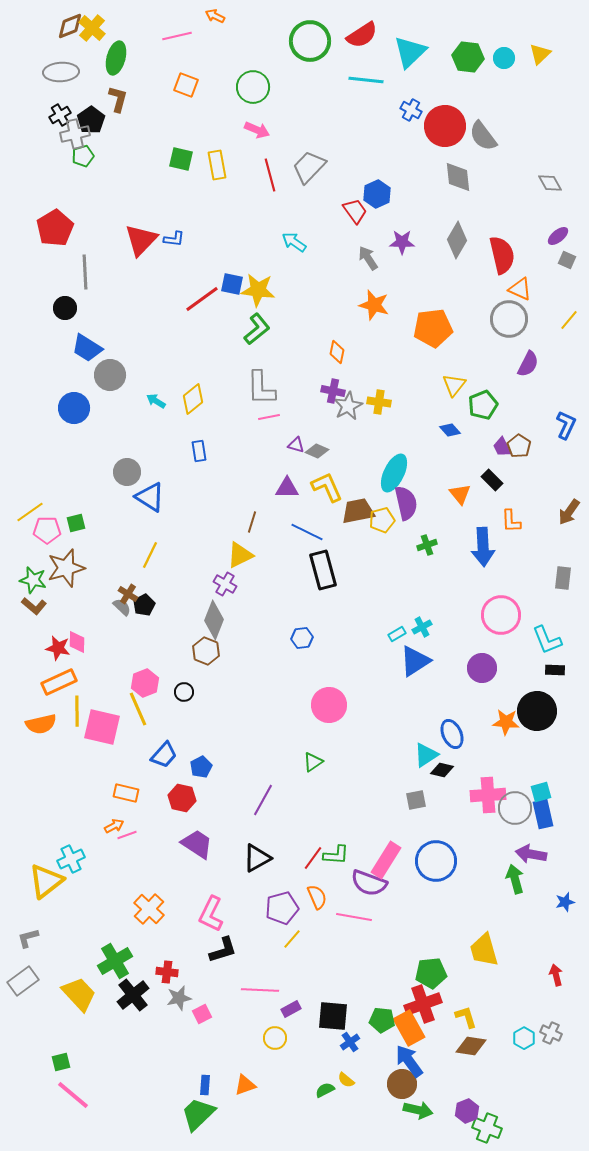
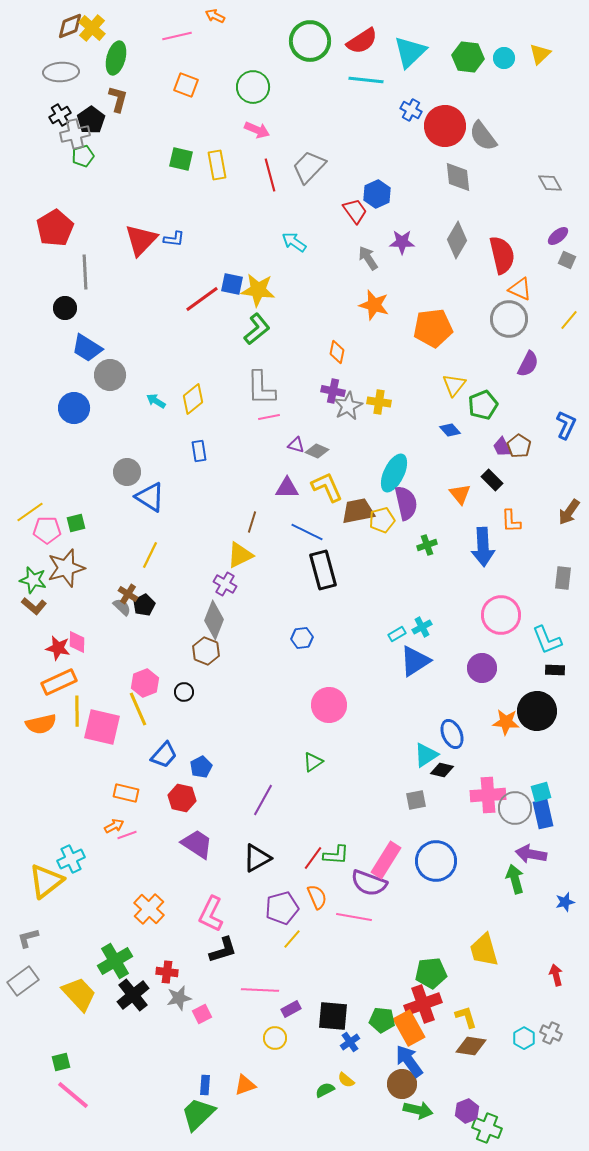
red semicircle at (362, 35): moved 6 px down
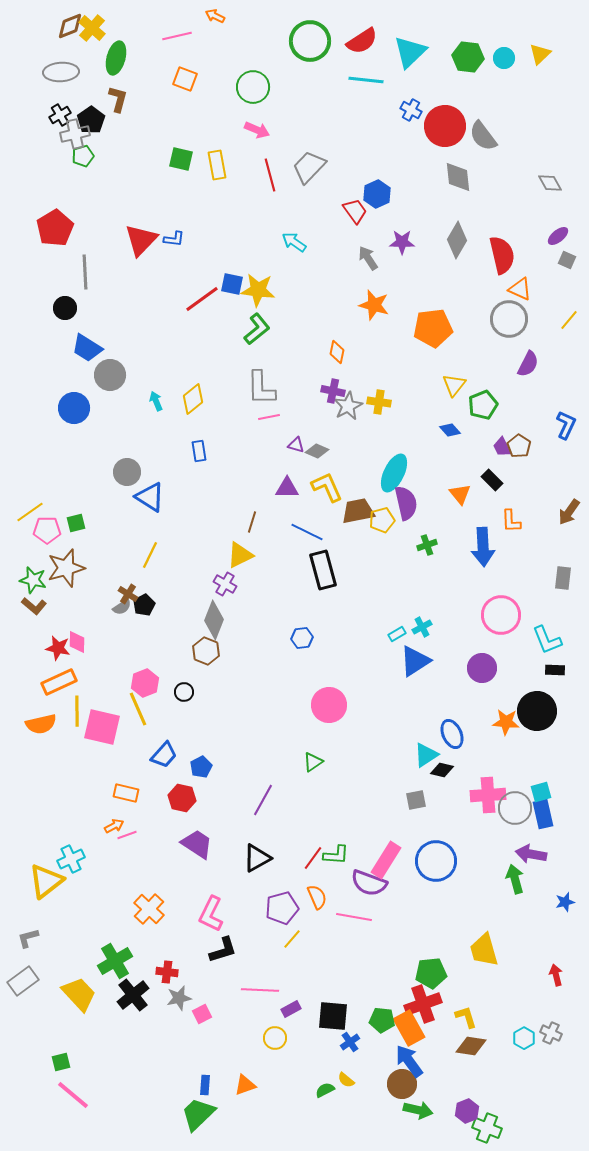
orange square at (186, 85): moved 1 px left, 6 px up
cyan arrow at (156, 401): rotated 36 degrees clockwise
gray semicircle at (122, 607): rotated 102 degrees clockwise
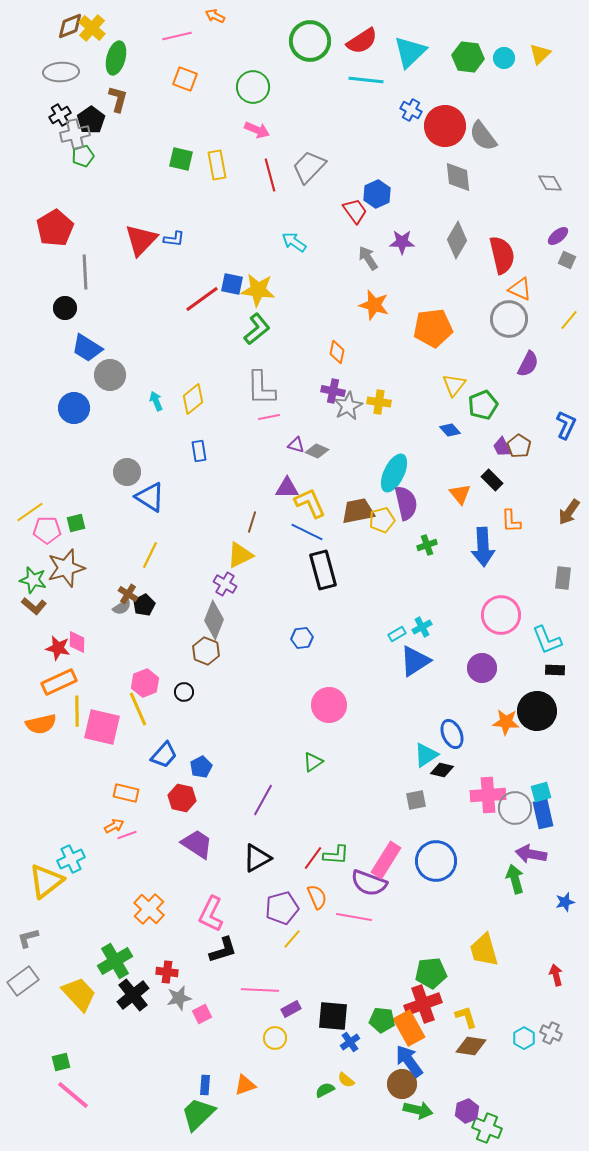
yellow L-shape at (327, 487): moved 17 px left, 16 px down
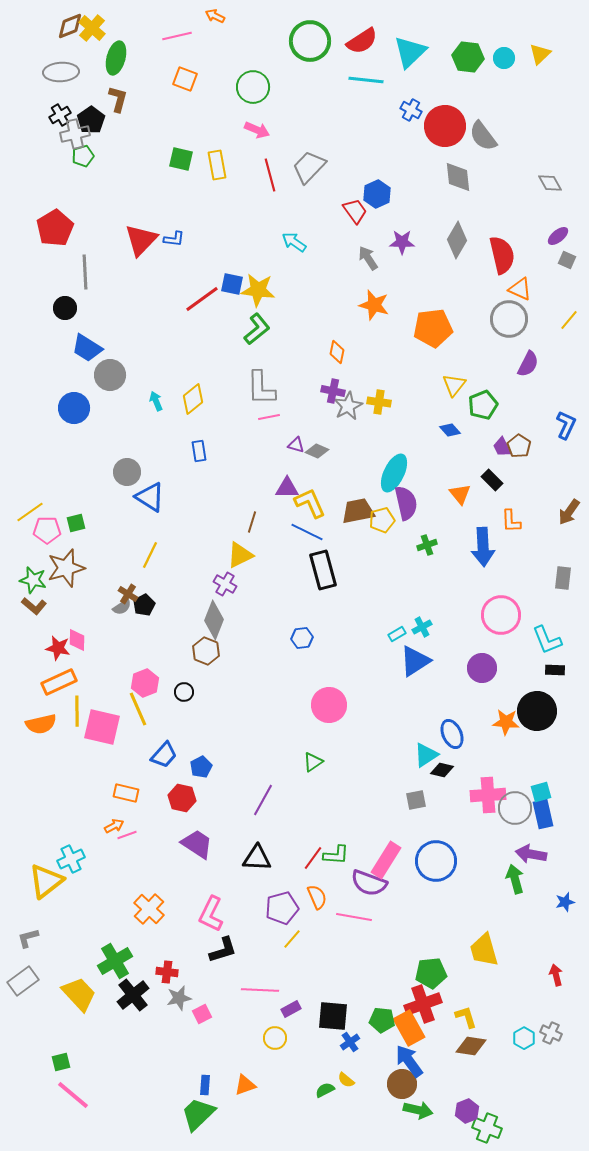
pink diamond at (77, 642): moved 2 px up
black triangle at (257, 858): rotated 32 degrees clockwise
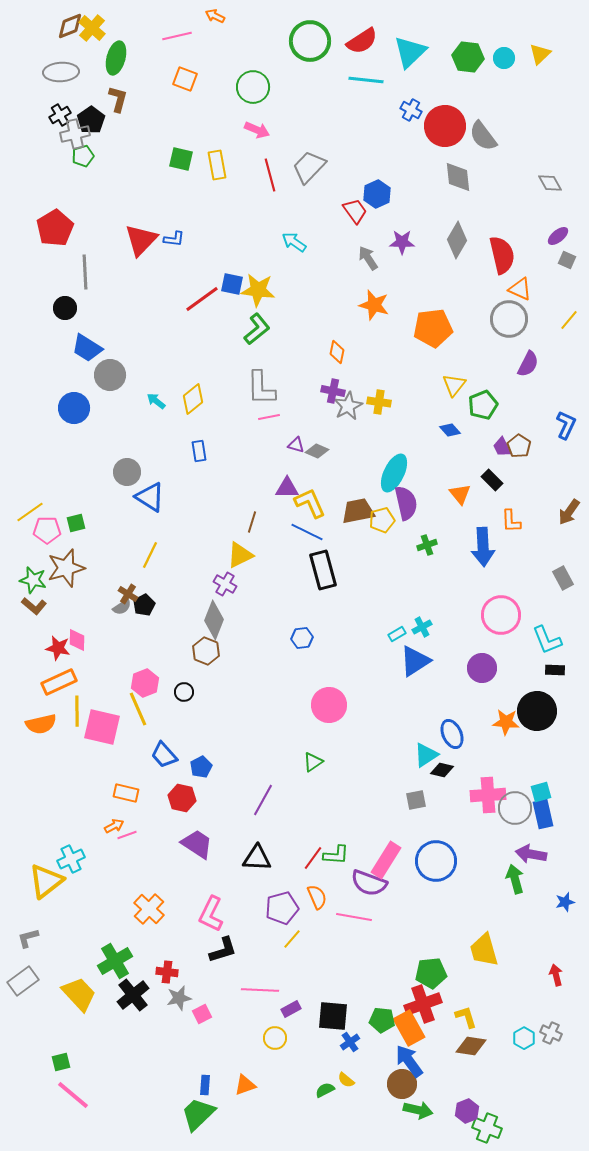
cyan arrow at (156, 401): rotated 30 degrees counterclockwise
gray rectangle at (563, 578): rotated 35 degrees counterclockwise
blue trapezoid at (164, 755): rotated 96 degrees clockwise
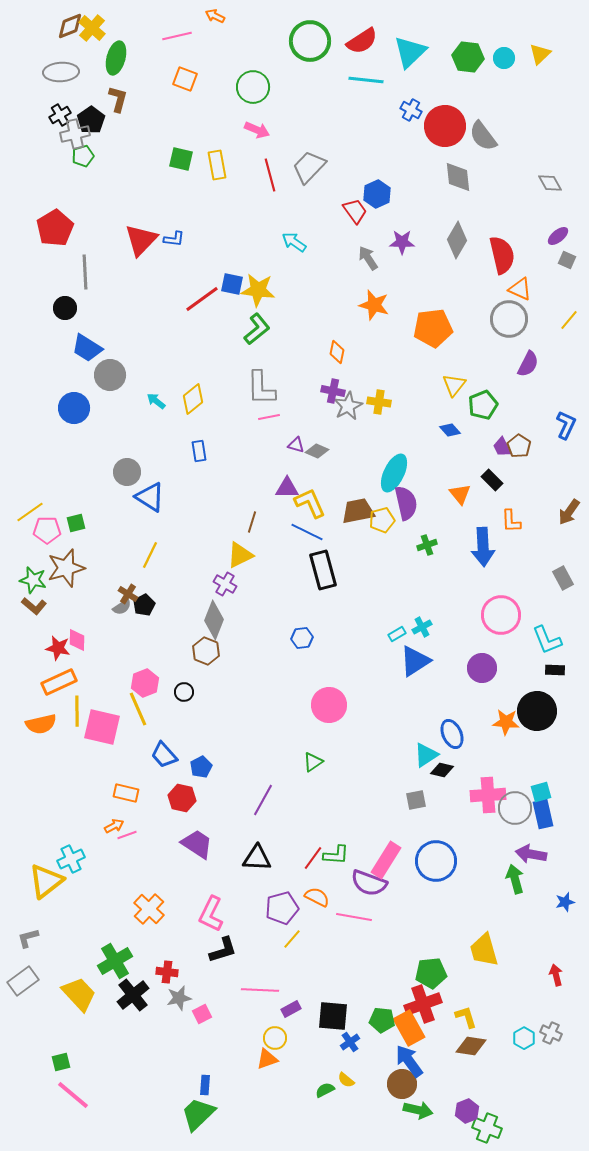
orange semicircle at (317, 897): rotated 40 degrees counterclockwise
orange triangle at (245, 1085): moved 22 px right, 26 px up
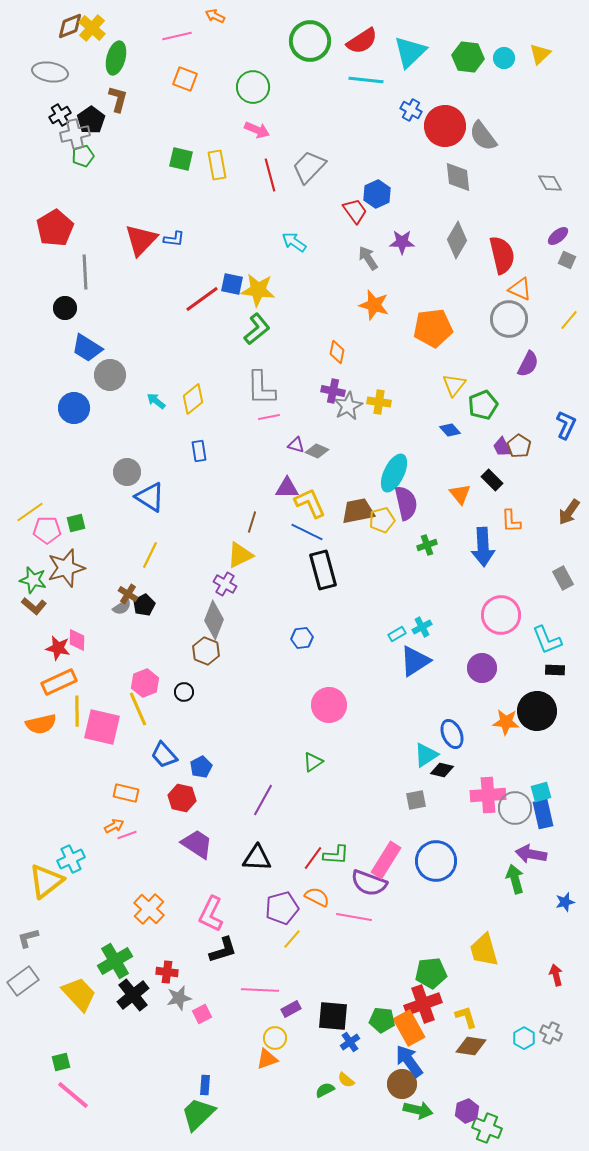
gray ellipse at (61, 72): moved 11 px left; rotated 12 degrees clockwise
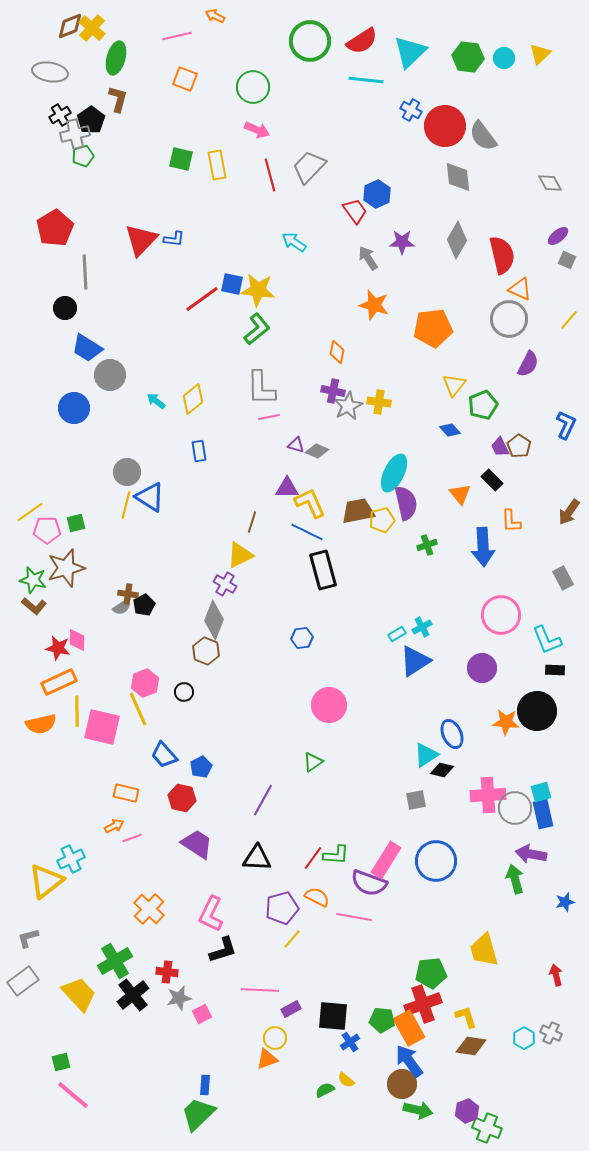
purple trapezoid at (502, 447): moved 2 px left
yellow line at (150, 555): moved 24 px left, 50 px up; rotated 12 degrees counterclockwise
brown cross at (128, 594): rotated 24 degrees counterclockwise
pink line at (127, 835): moved 5 px right, 3 px down
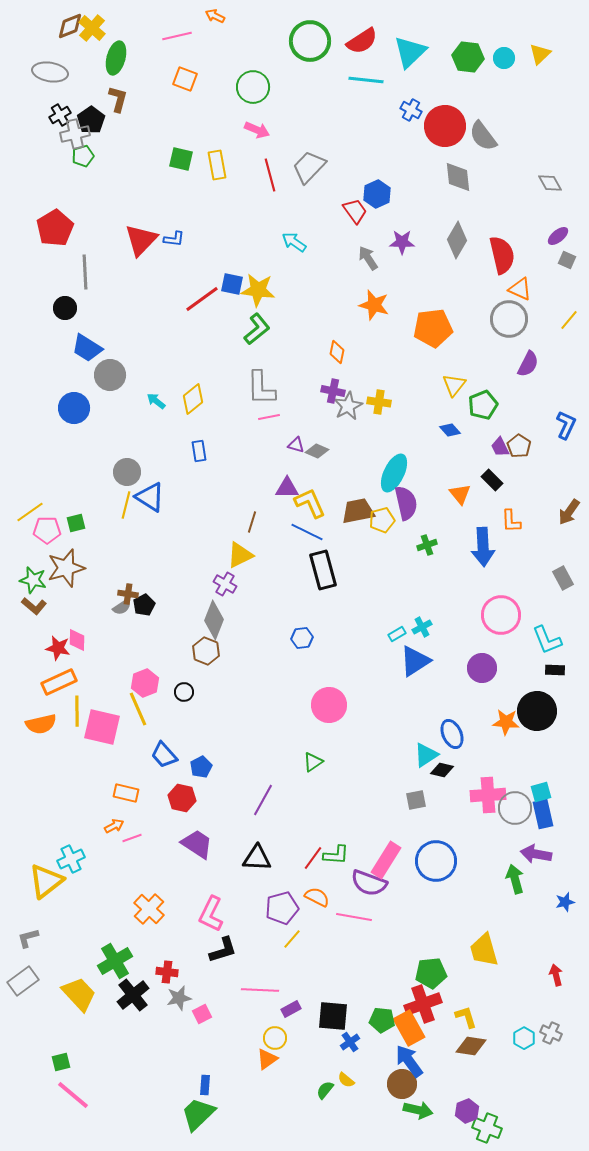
purple arrow at (531, 854): moved 5 px right
orange triangle at (267, 1059): rotated 15 degrees counterclockwise
green semicircle at (325, 1090): rotated 24 degrees counterclockwise
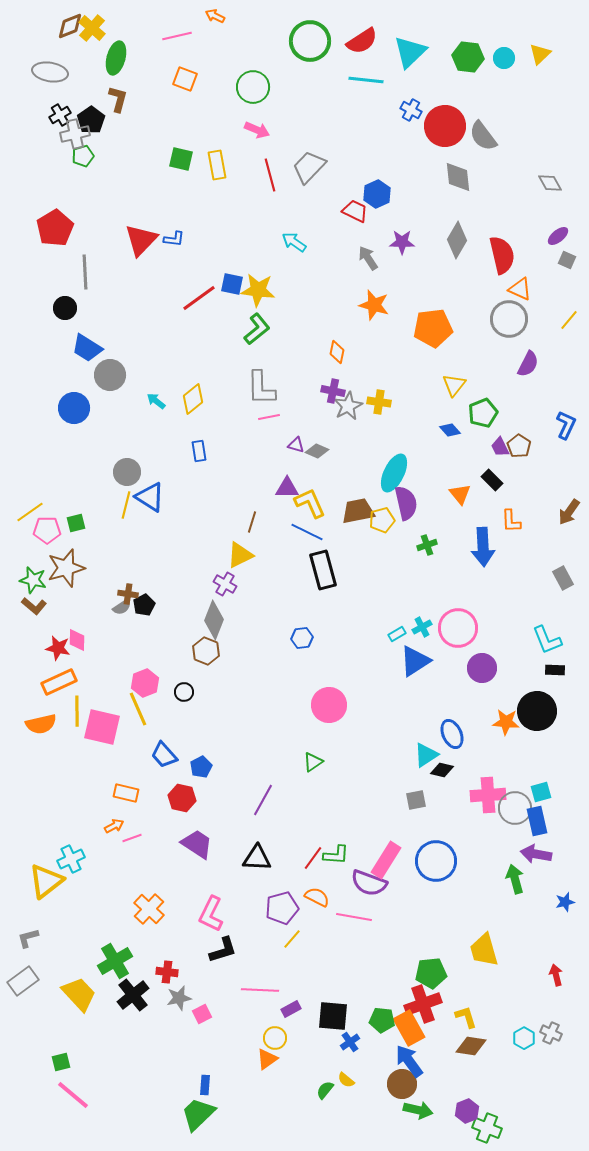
red trapezoid at (355, 211): rotated 28 degrees counterclockwise
red line at (202, 299): moved 3 px left, 1 px up
green pentagon at (483, 405): moved 8 px down
pink circle at (501, 615): moved 43 px left, 13 px down
blue rectangle at (543, 814): moved 6 px left, 7 px down
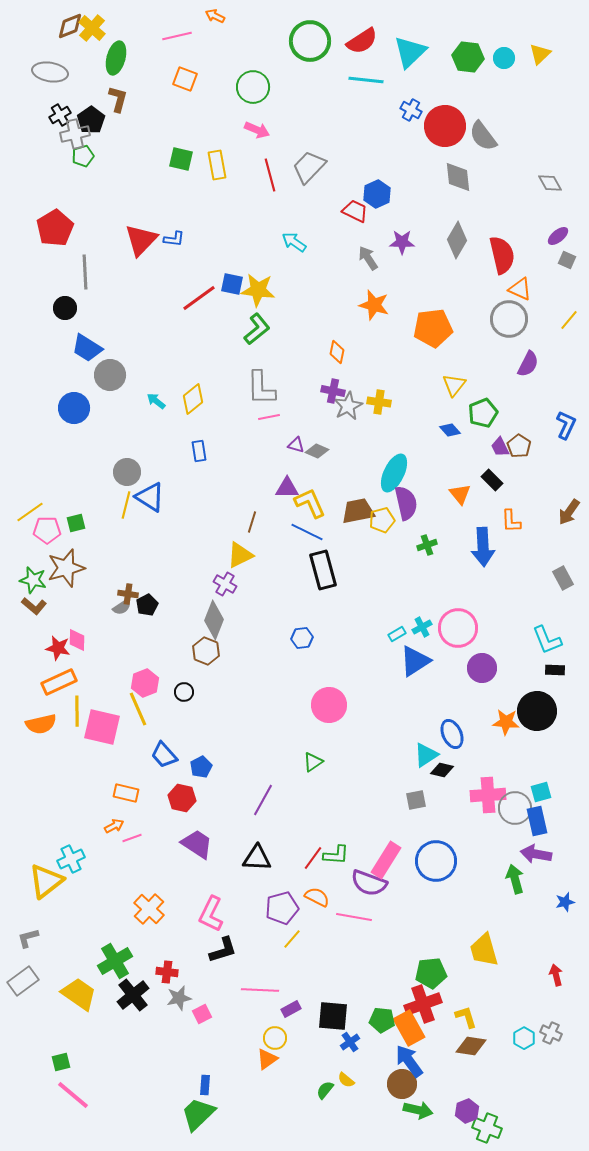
black pentagon at (144, 605): moved 3 px right
yellow trapezoid at (79, 994): rotated 12 degrees counterclockwise
